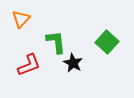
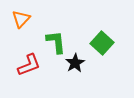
green square: moved 5 px left, 1 px down
black star: moved 2 px right; rotated 12 degrees clockwise
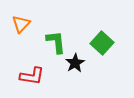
orange triangle: moved 5 px down
red L-shape: moved 3 px right, 11 px down; rotated 30 degrees clockwise
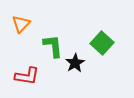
green L-shape: moved 3 px left, 4 px down
red L-shape: moved 5 px left
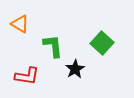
orange triangle: moved 1 px left; rotated 42 degrees counterclockwise
black star: moved 6 px down
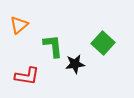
orange triangle: moved 1 px left, 1 px down; rotated 48 degrees clockwise
green square: moved 1 px right
black star: moved 5 px up; rotated 24 degrees clockwise
